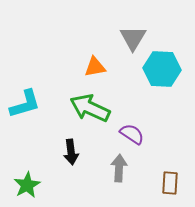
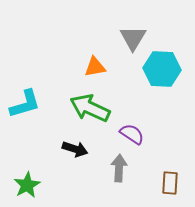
black arrow: moved 4 px right, 3 px up; rotated 65 degrees counterclockwise
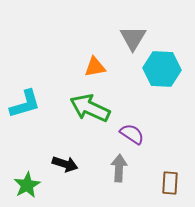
black arrow: moved 10 px left, 15 px down
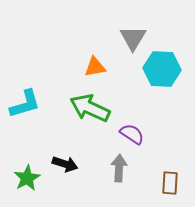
green star: moved 7 px up
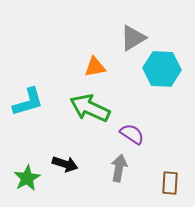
gray triangle: rotated 28 degrees clockwise
cyan L-shape: moved 3 px right, 2 px up
gray arrow: rotated 8 degrees clockwise
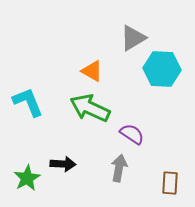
orange triangle: moved 3 px left, 4 px down; rotated 40 degrees clockwise
cyan L-shape: rotated 96 degrees counterclockwise
black arrow: moved 2 px left; rotated 15 degrees counterclockwise
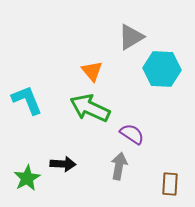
gray triangle: moved 2 px left, 1 px up
orange triangle: rotated 20 degrees clockwise
cyan L-shape: moved 1 px left, 2 px up
gray arrow: moved 2 px up
brown rectangle: moved 1 px down
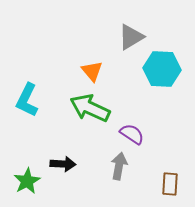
cyan L-shape: rotated 132 degrees counterclockwise
green star: moved 3 px down
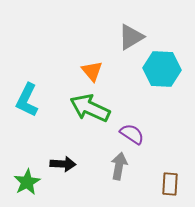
green star: moved 1 px down
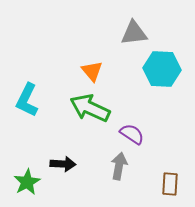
gray triangle: moved 3 px right, 4 px up; rotated 24 degrees clockwise
